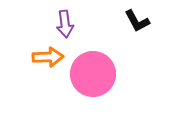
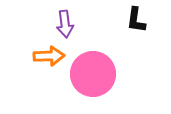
black L-shape: moved 1 px left, 1 px up; rotated 36 degrees clockwise
orange arrow: moved 1 px right, 1 px up
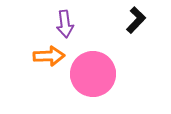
black L-shape: rotated 144 degrees counterclockwise
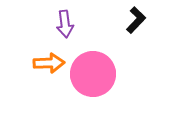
orange arrow: moved 7 px down
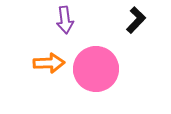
purple arrow: moved 4 px up
pink circle: moved 3 px right, 5 px up
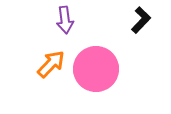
black L-shape: moved 5 px right
orange arrow: moved 2 px right, 1 px down; rotated 44 degrees counterclockwise
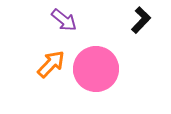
purple arrow: moved 1 px left; rotated 44 degrees counterclockwise
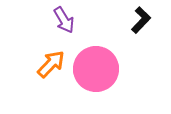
purple arrow: rotated 20 degrees clockwise
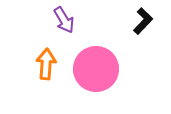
black L-shape: moved 2 px right, 1 px down
orange arrow: moved 5 px left; rotated 40 degrees counterclockwise
